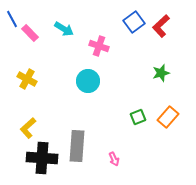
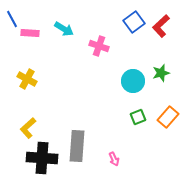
pink rectangle: rotated 42 degrees counterclockwise
cyan circle: moved 45 px right
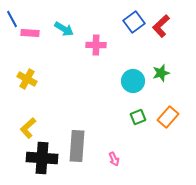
pink cross: moved 3 px left, 1 px up; rotated 18 degrees counterclockwise
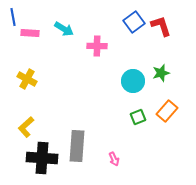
blue line: moved 1 px right, 2 px up; rotated 18 degrees clockwise
red L-shape: rotated 115 degrees clockwise
pink cross: moved 1 px right, 1 px down
orange rectangle: moved 1 px left, 6 px up
yellow L-shape: moved 2 px left, 1 px up
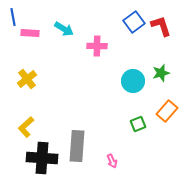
yellow cross: rotated 24 degrees clockwise
green square: moved 7 px down
pink arrow: moved 2 px left, 2 px down
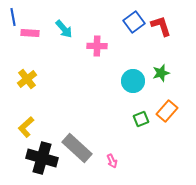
cyan arrow: rotated 18 degrees clockwise
green square: moved 3 px right, 5 px up
gray rectangle: moved 2 px down; rotated 52 degrees counterclockwise
black cross: rotated 12 degrees clockwise
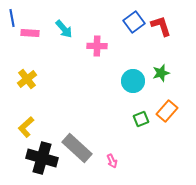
blue line: moved 1 px left, 1 px down
